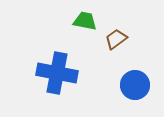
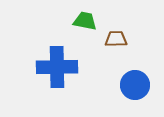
brown trapezoid: rotated 35 degrees clockwise
blue cross: moved 6 px up; rotated 12 degrees counterclockwise
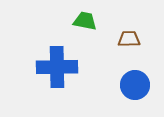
brown trapezoid: moved 13 px right
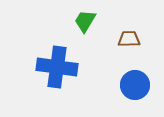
green trapezoid: rotated 70 degrees counterclockwise
blue cross: rotated 9 degrees clockwise
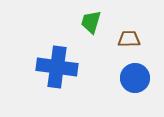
green trapezoid: moved 6 px right, 1 px down; rotated 15 degrees counterclockwise
blue circle: moved 7 px up
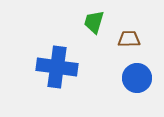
green trapezoid: moved 3 px right
blue circle: moved 2 px right
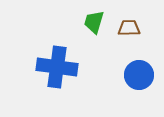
brown trapezoid: moved 11 px up
blue circle: moved 2 px right, 3 px up
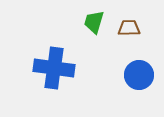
blue cross: moved 3 px left, 1 px down
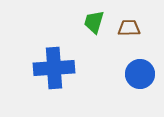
blue cross: rotated 12 degrees counterclockwise
blue circle: moved 1 px right, 1 px up
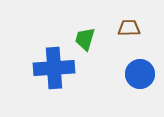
green trapezoid: moved 9 px left, 17 px down
